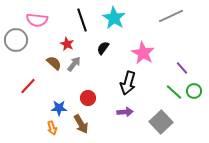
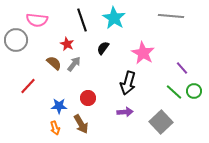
gray line: rotated 30 degrees clockwise
blue star: moved 2 px up
orange arrow: moved 3 px right
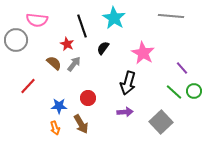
black line: moved 6 px down
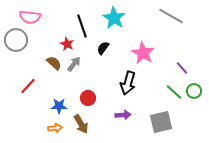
gray line: rotated 25 degrees clockwise
pink semicircle: moved 7 px left, 3 px up
purple arrow: moved 2 px left, 3 px down
gray square: rotated 30 degrees clockwise
orange arrow: rotated 80 degrees counterclockwise
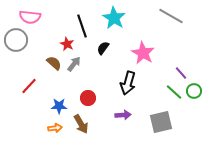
purple line: moved 1 px left, 5 px down
red line: moved 1 px right
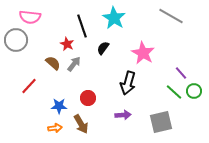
brown semicircle: moved 1 px left
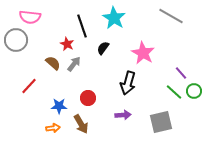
orange arrow: moved 2 px left
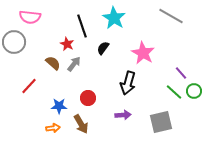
gray circle: moved 2 px left, 2 px down
